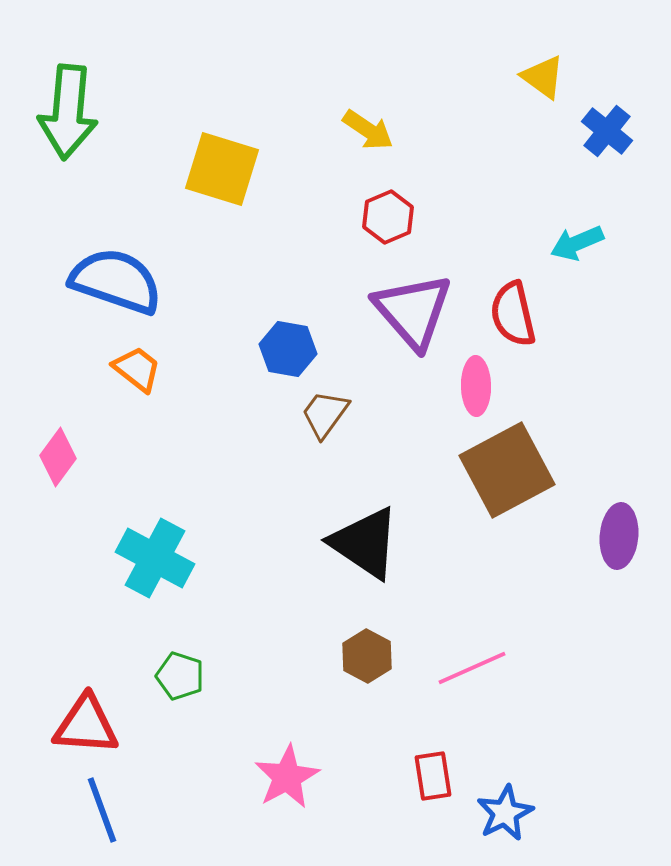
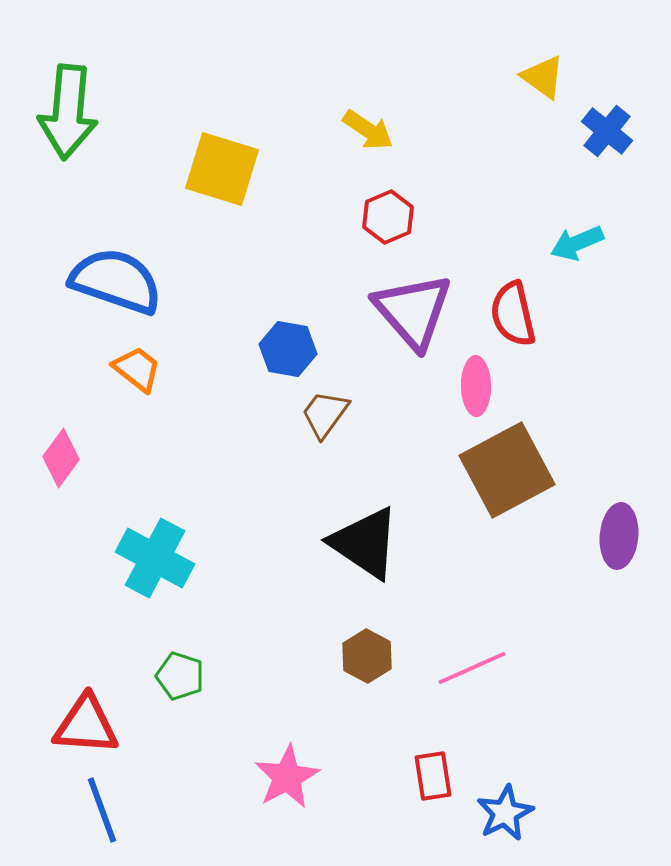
pink diamond: moved 3 px right, 1 px down
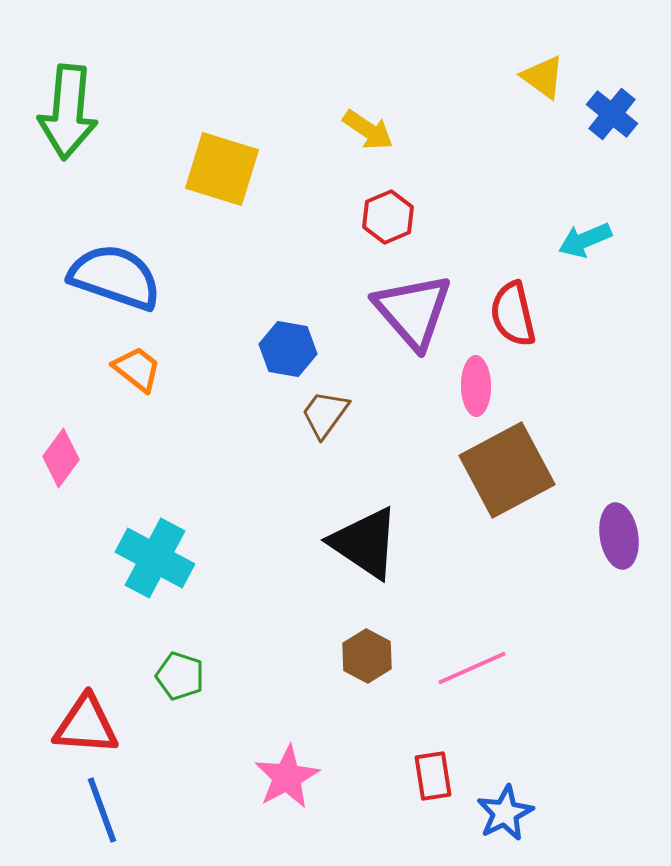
blue cross: moved 5 px right, 17 px up
cyan arrow: moved 8 px right, 3 px up
blue semicircle: moved 1 px left, 4 px up
purple ellipse: rotated 14 degrees counterclockwise
